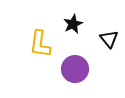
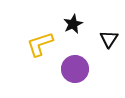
black triangle: rotated 12 degrees clockwise
yellow L-shape: rotated 64 degrees clockwise
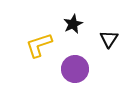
yellow L-shape: moved 1 px left, 1 px down
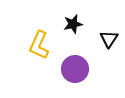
black star: rotated 12 degrees clockwise
yellow L-shape: rotated 48 degrees counterclockwise
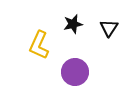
black triangle: moved 11 px up
purple circle: moved 3 px down
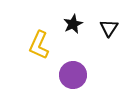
black star: rotated 12 degrees counterclockwise
purple circle: moved 2 px left, 3 px down
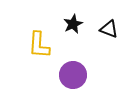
black triangle: moved 1 px down; rotated 42 degrees counterclockwise
yellow L-shape: rotated 20 degrees counterclockwise
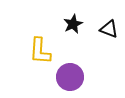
yellow L-shape: moved 1 px right, 6 px down
purple circle: moved 3 px left, 2 px down
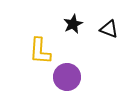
purple circle: moved 3 px left
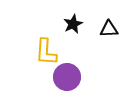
black triangle: rotated 24 degrees counterclockwise
yellow L-shape: moved 6 px right, 1 px down
